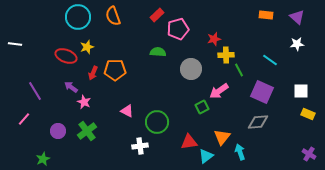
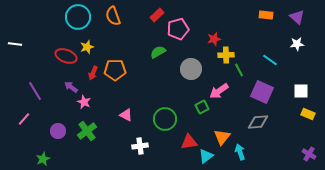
green semicircle: rotated 35 degrees counterclockwise
pink triangle: moved 1 px left, 4 px down
green circle: moved 8 px right, 3 px up
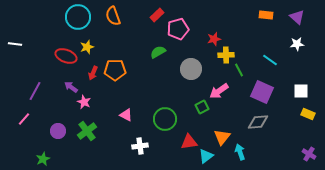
purple line: rotated 60 degrees clockwise
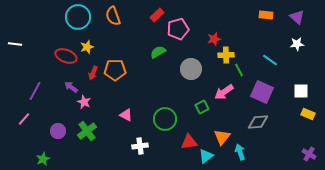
pink arrow: moved 5 px right, 1 px down
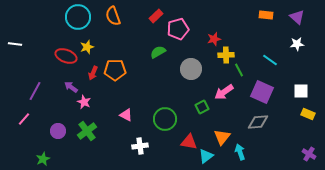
red rectangle: moved 1 px left, 1 px down
red triangle: rotated 18 degrees clockwise
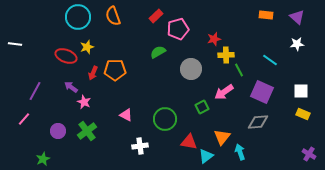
yellow rectangle: moved 5 px left
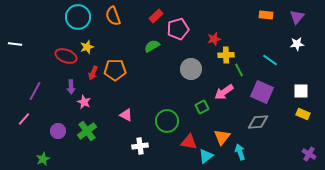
purple triangle: rotated 28 degrees clockwise
green semicircle: moved 6 px left, 6 px up
purple arrow: rotated 128 degrees counterclockwise
green circle: moved 2 px right, 2 px down
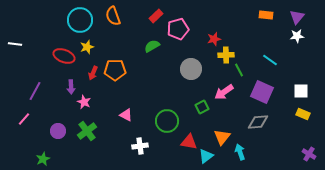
cyan circle: moved 2 px right, 3 px down
white star: moved 8 px up
red ellipse: moved 2 px left
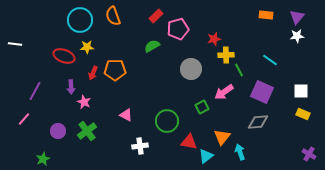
yellow star: rotated 16 degrees clockwise
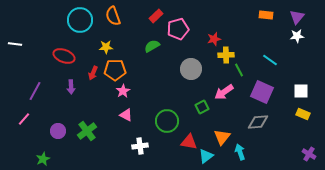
yellow star: moved 19 px right
pink star: moved 39 px right, 11 px up; rotated 16 degrees clockwise
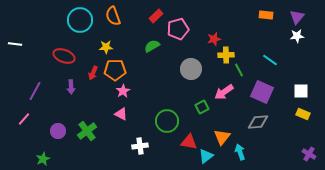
pink triangle: moved 5 px left, 1 px up
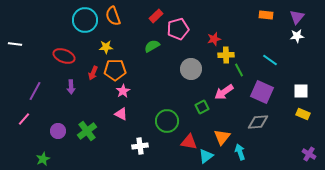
cyan circle: moved 5 px right
